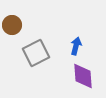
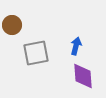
gray square: rotated 16 degrees clockwise
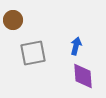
brown circle: moved 1 px right, 5 px up
gray square: moved 3 px left
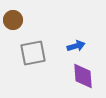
blue arrow: rotated 60 degrees clockwise
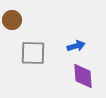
brown circle: moved 1 px left
gray square: rotated 12 degrees clockwise
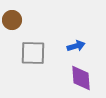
purple diamond: moved 2 px left, 2 px down
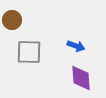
blue arrow: rotated 36 degrees clockwise
gray square: moved 4 px left, 1 px up
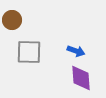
blue arrow: moved 5 px down
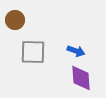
brown circle: moved 3 px right
gray square: moved 4 px right
